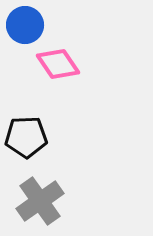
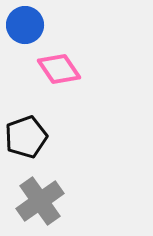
pink diamond: moved 1 px right, 5 px down
black pentagon: rotated 18 degrees counterclockwise
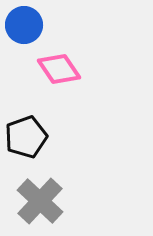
blue circle: moved 1 px left
gray cross: rotated 12 degrees counterclockwise
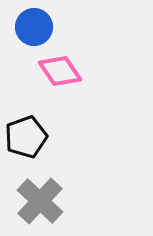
blue circle: moved 10 px right, 2 px down
pink diamond: moved 1 px right, 2 px down
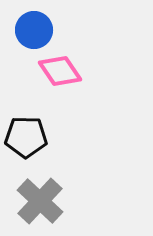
blue circle: moved 3 px down
black pentagon: rotated 21 degrees clockwise
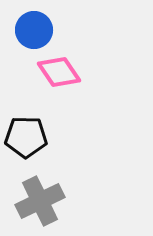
pink diamond: moved 1 px left, 1 px down
gray cross: rotated 21 degrees clockwise
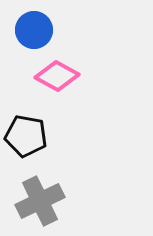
pink diamond: moved 2 px left, 4 px down; rotated 27 degrees counterclockwise
black pentagon: moved 1 px up; rotated 9 degrees clockwise
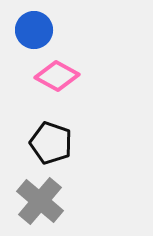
black pentagon: moved 25 px right, 7 px down; rotated 9 degrees clockwise
gray cross: rotated 24 degrees counterclockwise
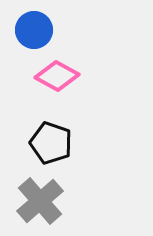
gray cross: rotated 9 degrees clockwise
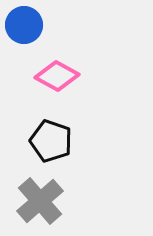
blue circle: moved 10 px left, 5 px up
black pentagon: moved 2 px up
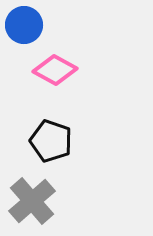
pink diamond: moved 2 px left, 6 px up
gray cross: moved 8 px left
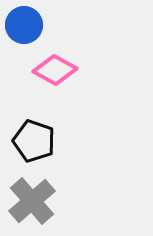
black pentagon: moved 17 px left
